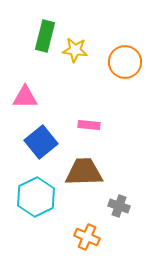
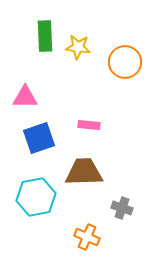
green rectangle: rotated 16 degrees counterclockwise
yellow star: moved 3 px right, 3 px up
blue square: moved 2 px left, 4 px up; rotated 20 degrees clockwise
cyan hexagon: rotated 15 degrees clockwise
gray cross: moved 3 px right, 2 px down
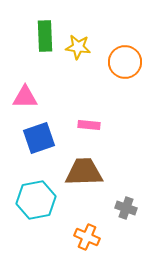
cyan hexagon: moved 3 px down
gray cross: moved 4 px right
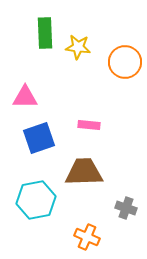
green rectangle: moved 3 px up
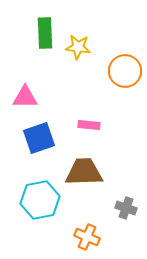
orange circle: moved 9 px down
cyan hexagon: moved 4 px right
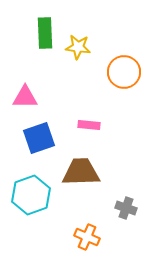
orange circle: moved 1 px left, 1 px down
brown trapezoid: moved 3 px left
cyan hexagon: moved 9 px left, 5 px up; rotated 9 degrees counterclockwise
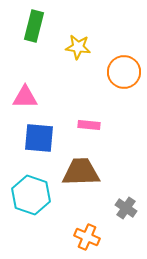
green rectangle: moved 11 px left, 7 px up; rotated 16 degrees clockwise
blue square: rotated 24 degrees clockwise
cyan hexagon: rotated 21 degrees counterclockwise
gray cross: rotated 15 degrees clockwise
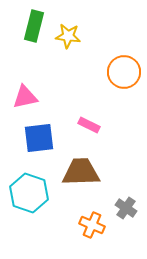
yellow star: moved 10 px left, 11 px up
pink triangle: rotated 12 degrees counterclockwise
pink rectangle: rotated 20 degrees clockwise
blue square: rotated 12 degrees counterclockwise
cyan hexagon: moved 2 px left, 2 px up
orange cross: moved 5 px right, 12 px up
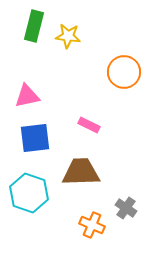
pink triangle: moved 2 px right, 1 px up
blue square: moved 4 px left
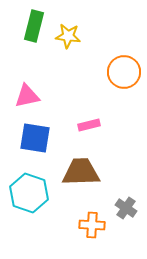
pink rectangle: rotated 40 degrees counterclockwise
blue square: rotated 16 degrees clockwise
orange cross: rotated 20 degrees counterclockwise
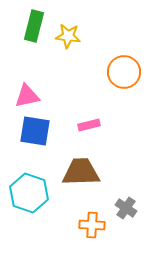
blue square: moved 7 px up
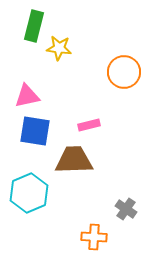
yellow star: moved 9 px left, 12 px down
brown trapezoid: moved 7 px left, 12 px up
cyan hexagon: rotated 18 degrees clockwise
gray cross: moved 1 px down
orange cross: moved 2 px right, 12 px down
